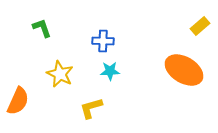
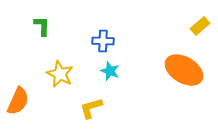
green L-shape: moved 2 px up; rotated 20 degrees clockwise
cyan star: rotated 24 degrees clockwise
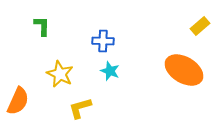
yellow L-shape: moved 11 px left
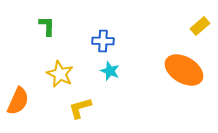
green L-shape: moved 5 px right
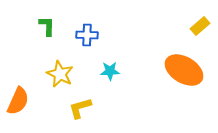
blue cross: moved 16 px left, 6 px up
cyan star: rotated 24 degrees counterclockwise
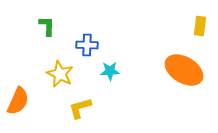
yellow rectangle: rotated 42 degrees counterclockwise
blue cross: moved 10 px down
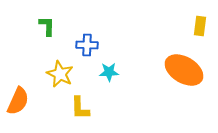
cyan star: moved 1 px left, 1 px down
yellow L-shape: rotated 75 degrees counterclockwise
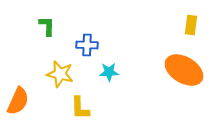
yellow rectangle: moved 9 px left, 1 px up
yellow star: rotated 12 degrees counterclockwise
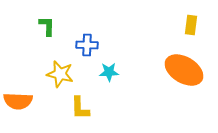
orange semicircle: rotated 68 degrees clockwise
